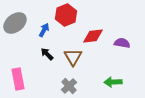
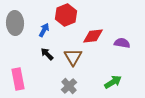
gray ellipse: rotated 55 degrees counterclockwise
green arrow: rotated 150 degrees clockwise
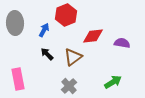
brown triangle: rotated 24 degrees clockwise
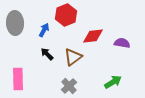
pink rectangle: rotated 10 degrees clockwise
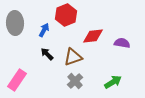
brown triangle: rotated 18 degrees clockwise
pink rectangle: moved 1 px left, 1 px down; rotated 35 degrees clockwise
gray cross: moved 6 px right, 5 px up
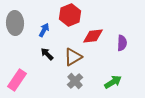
red hexagon: moved 4 px right
purple semicircle: rotated 84 degrees clockwise
brown triangle: rotated 12 degrees counterclockwise
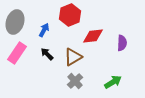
gray ellipse: moved 1 px up; rotated 20 degrees clockwise
pink rectangle: moved 27 px up
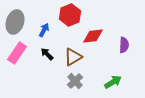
purple semicircle: moved 2 px right, 2 px down
